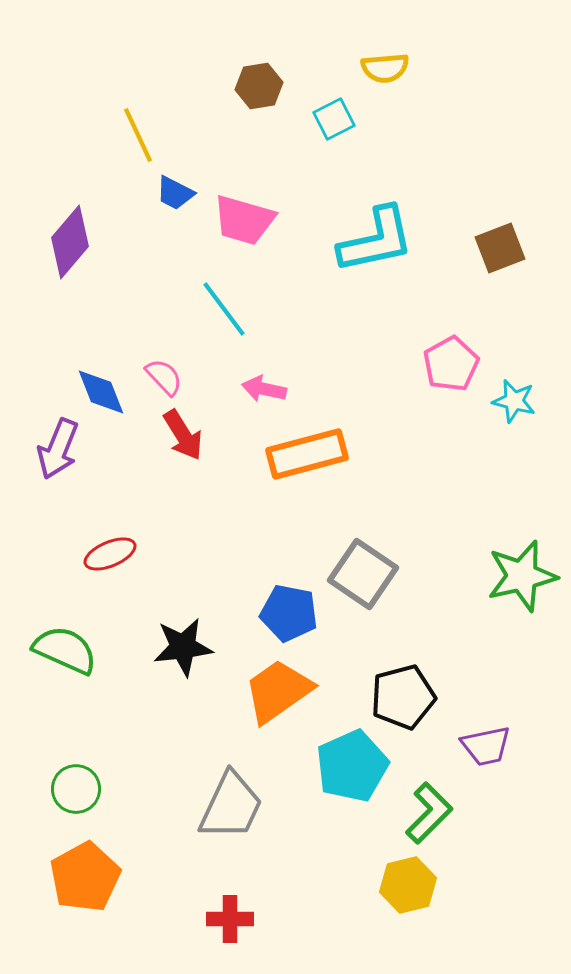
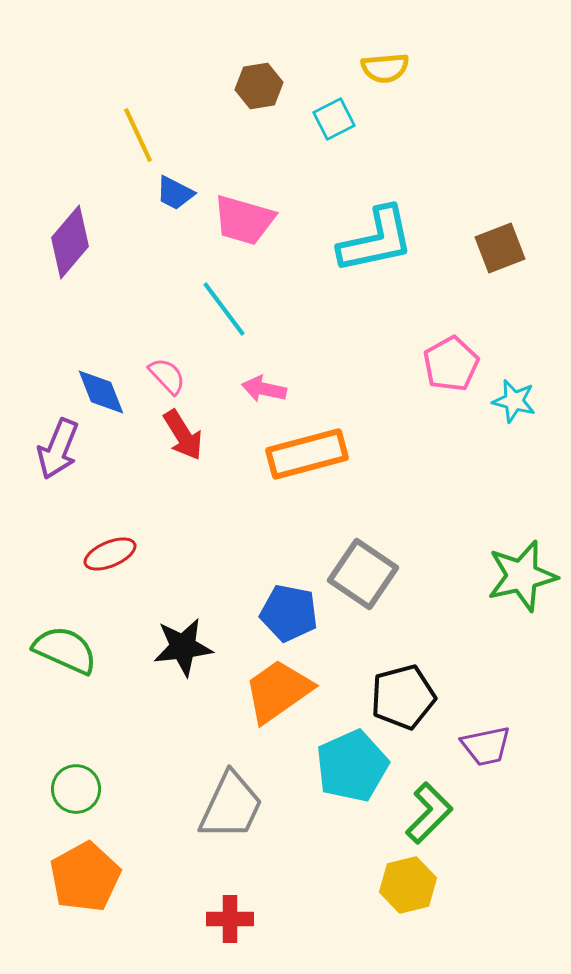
pink semicircle: moved 3 px right, 1 px up
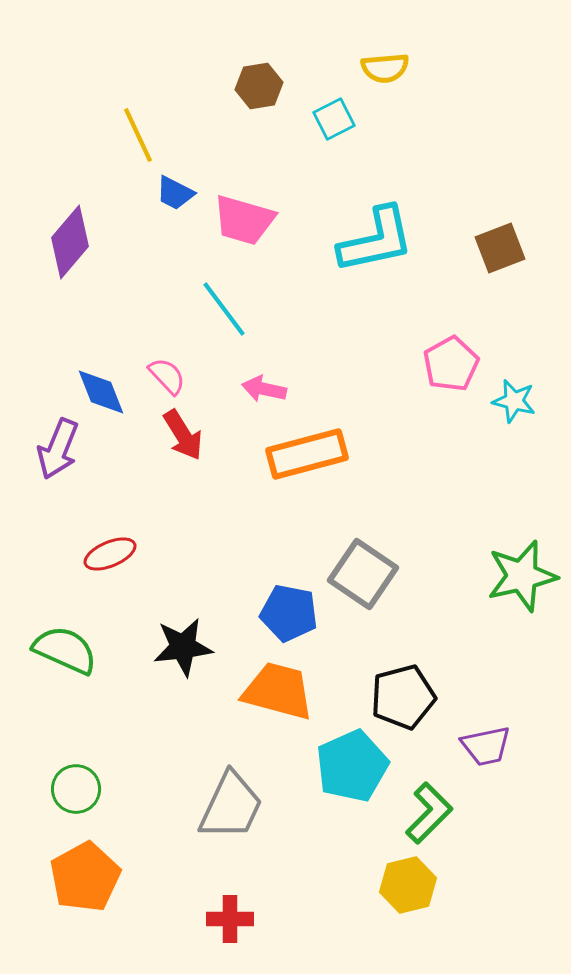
orange trapezoid: rotated 50 degrees clockwise
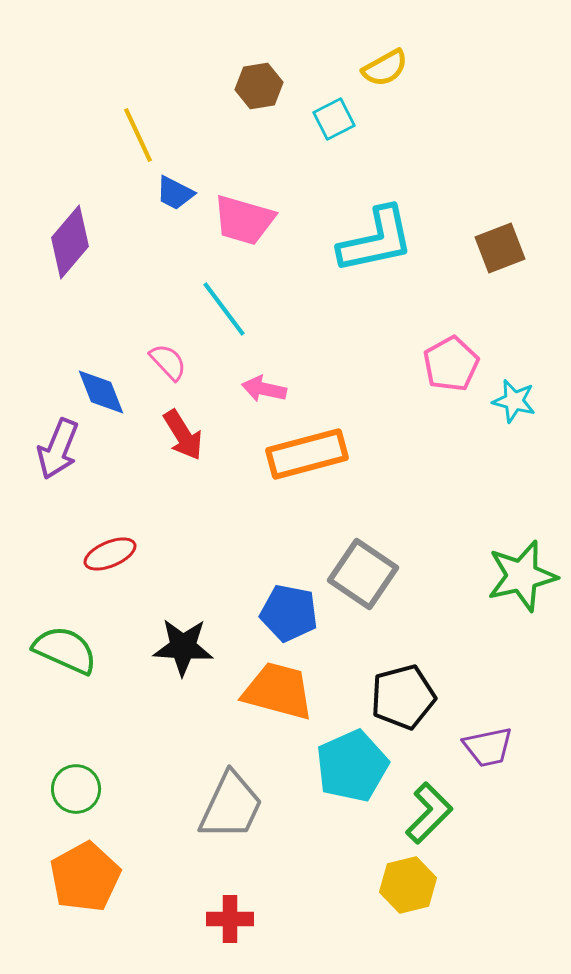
yellow semicircle: rotated 24 degrees counterclockwise
pink semicircle: moved 1 px right, 14 px up
black star: rotated 10 degrees clockwise
purple trapezoid: moved 2 px right, 1 px down
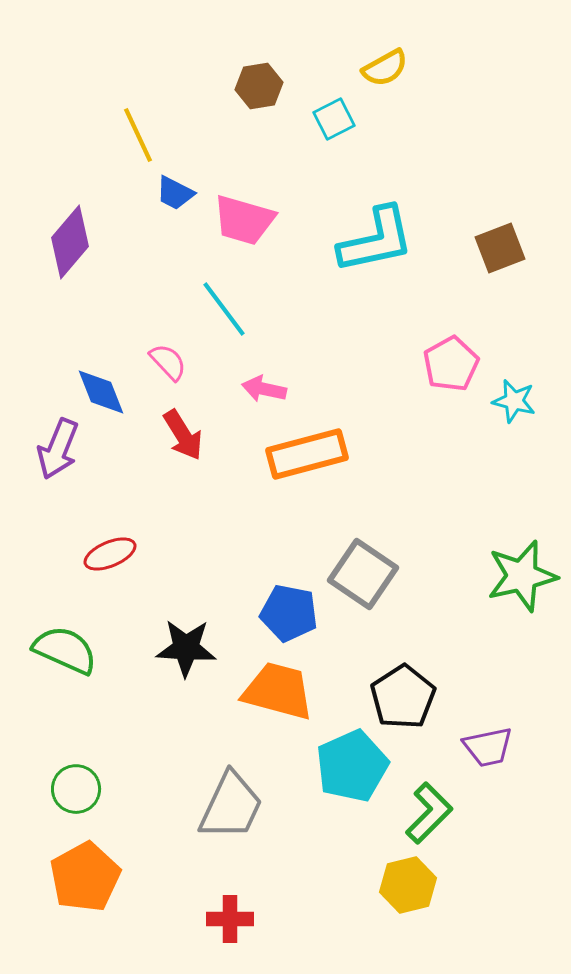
black star: moved 3 px right, 1 px down
black pentagon: rotated 18 degrees counterclockwise
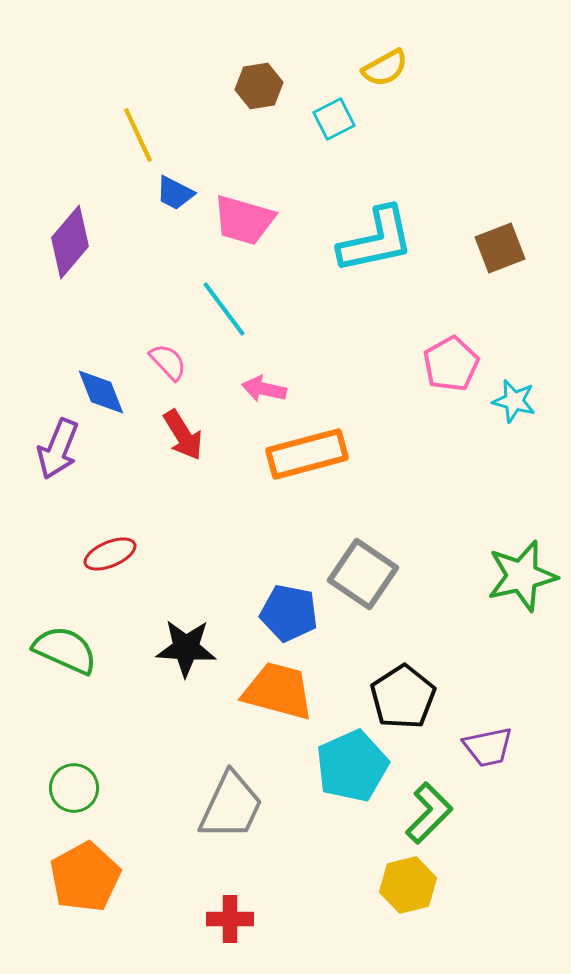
green circle: moved 2 px left, 1 px up
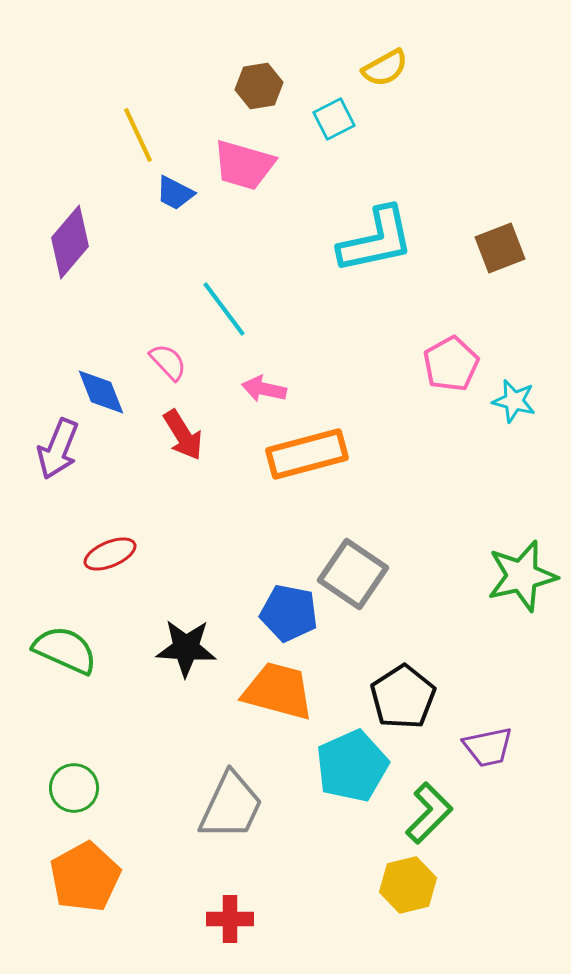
pink trapezoid: moved 55 px up
gray square: moved 10 px left
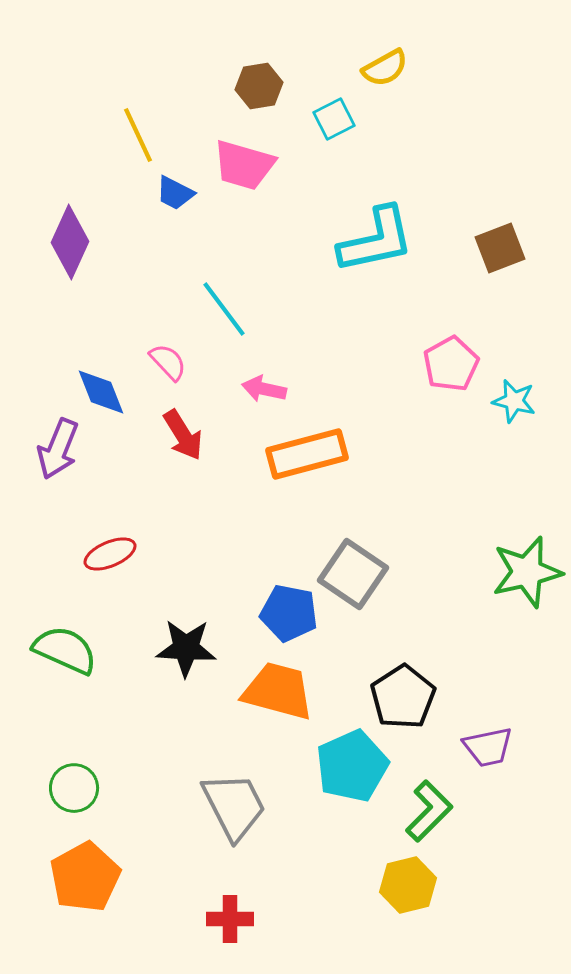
purple diamond: rotated 16 degrees counterclockwise
green star: moved 5 px right, 4 px up
gray trapezoid: moved 3 px right; rotated 52 degrees counterclockwise
green L-shape: moved 2 px up
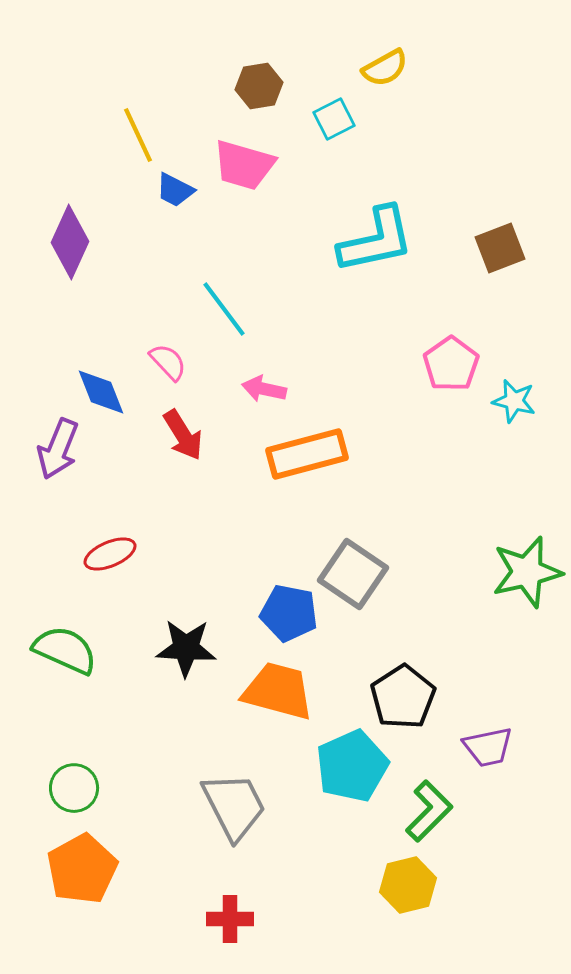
blue trapezoid: moved 3 px up
pink pentagon: rotated 6 degrees counterclockwise
orange pentagon: moved 3 px left, 8 px up
